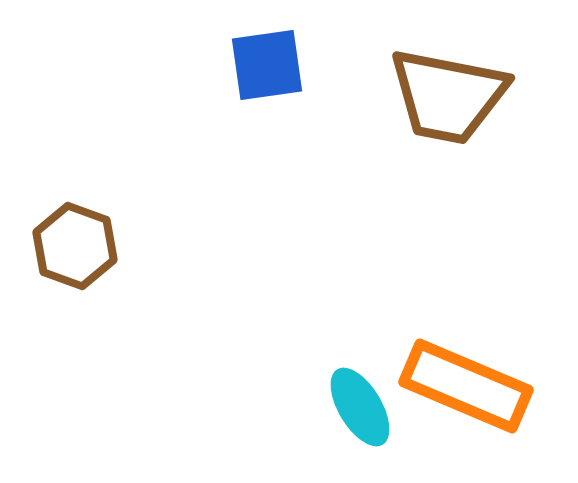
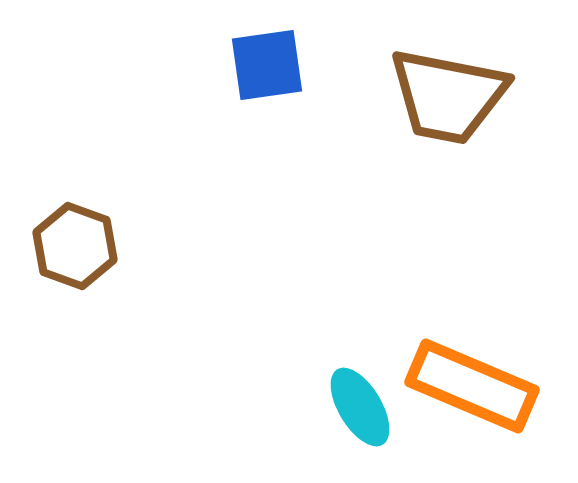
orange rectangle: moved 6 px right
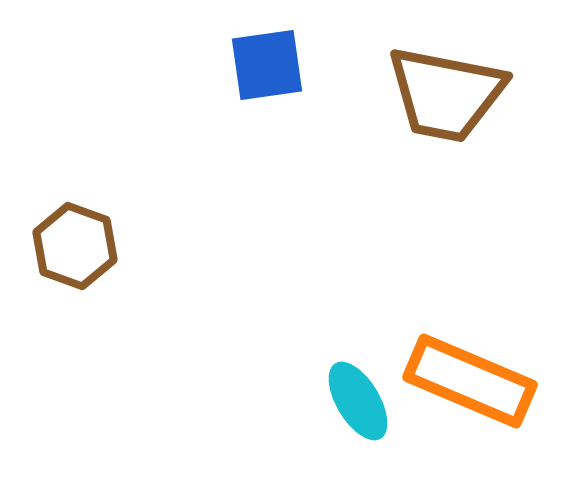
brown trapezoid: moved 2 px left, 2 px up
orange rectangle: moved 2 px left, 5 px up
cyan ellipse: moved 2 px left, 6 px up
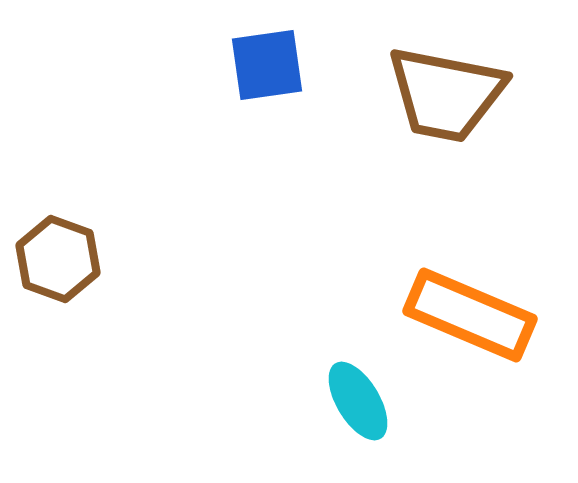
brown hexagon: moved 17 px left, 13 px down
orange rectangle: moved 66 px up
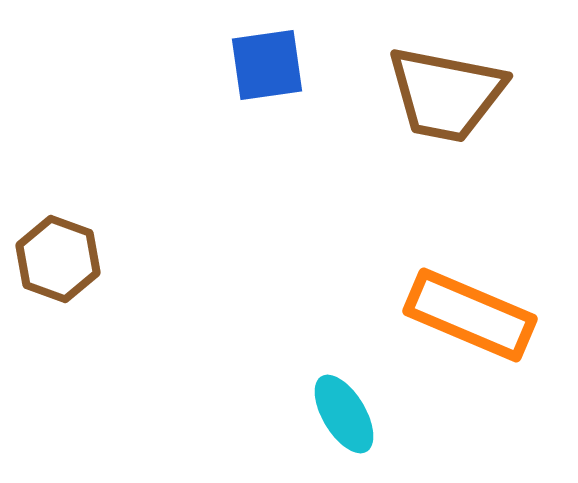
cyan ellipse: moved 14 px left, 13 px down
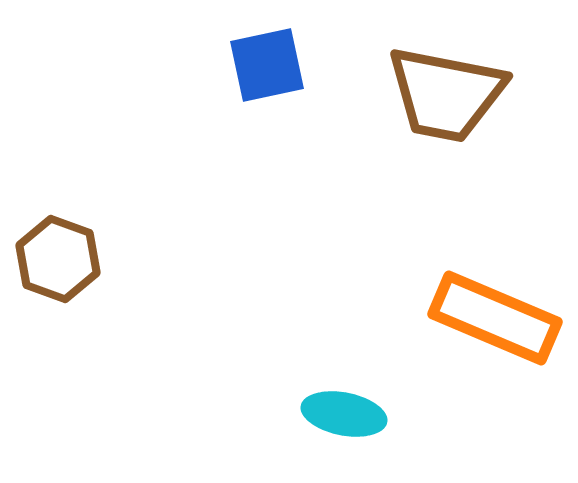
blue square: rotated 4 degrees counterclockwise
orange rectangle: moved 25 px right, 3 px down
cyan ellipse: rotated 48 degrees counterclockwise
